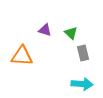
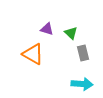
purple triangle: moved 2 px right, 1 px up
orange triangle: moved 11 px right, 2 px up; rotated 25 degrees clockwise
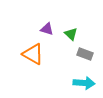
green triangle: moved 1 px down
gray rectangle: moved 2 px right, 1 px down; rotated 56 degrees counterclockwise
cyan arrow: moved 2 px right, 1 px up
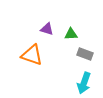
green triangle: rotated 48 degrees counterclockwise
orange triangle: moved 1 px left, 1 px down; rotated 10 degrees counterclockwise
cyan arrow: rotated 105 degrees clockwise
